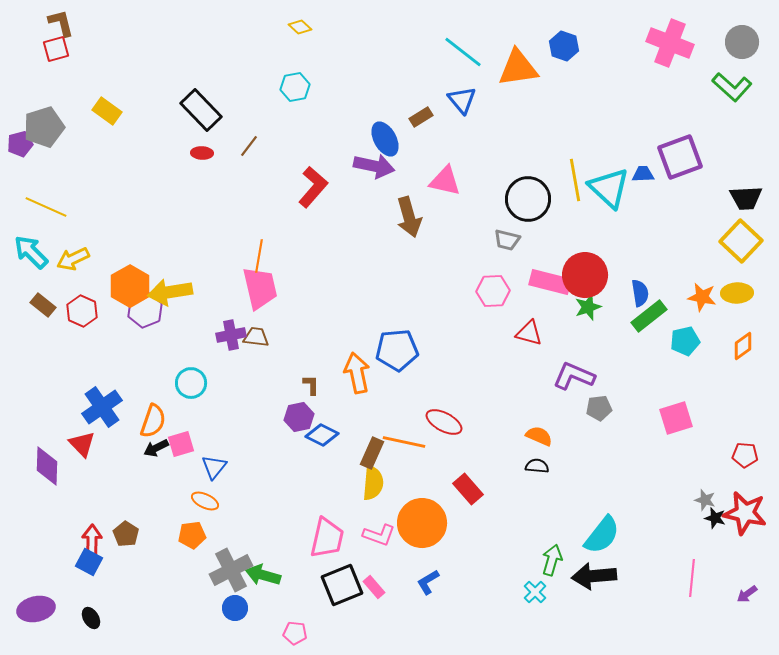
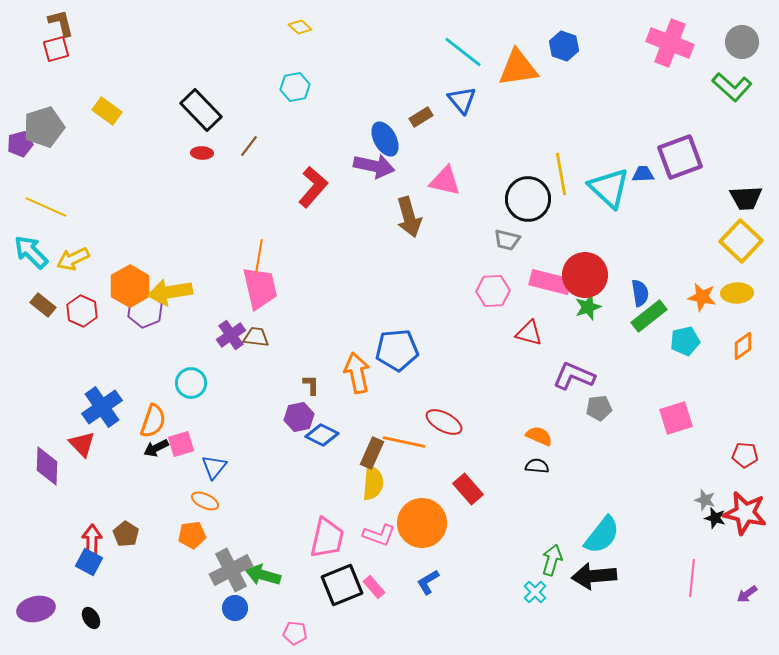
yellow line at (575, 180): moved 14 px left, 6 px up
purple cross at (231, 335): rotated 24 degrees counterclockwise
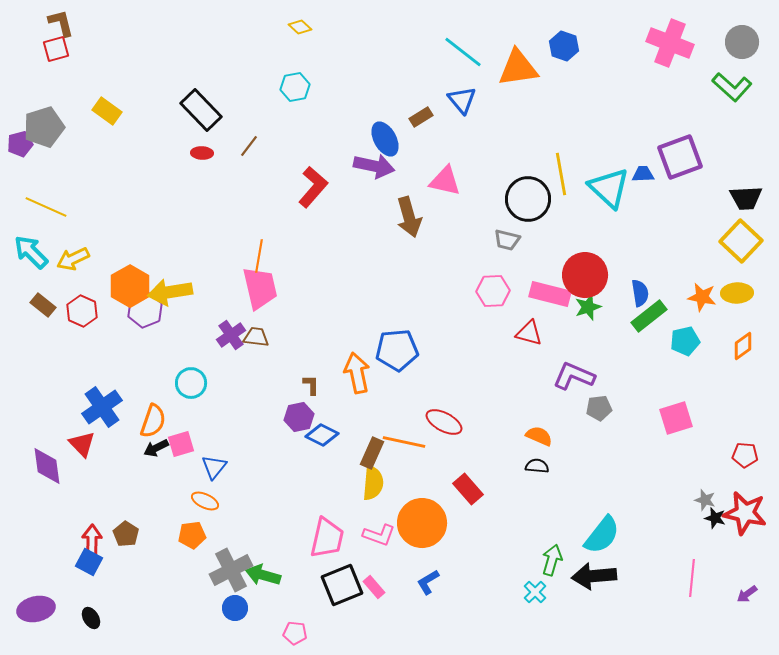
pink rectangle at (550, 282): moved 12 px down
purple diamond at (47, 466): rotated 9 degrees counterclockwise
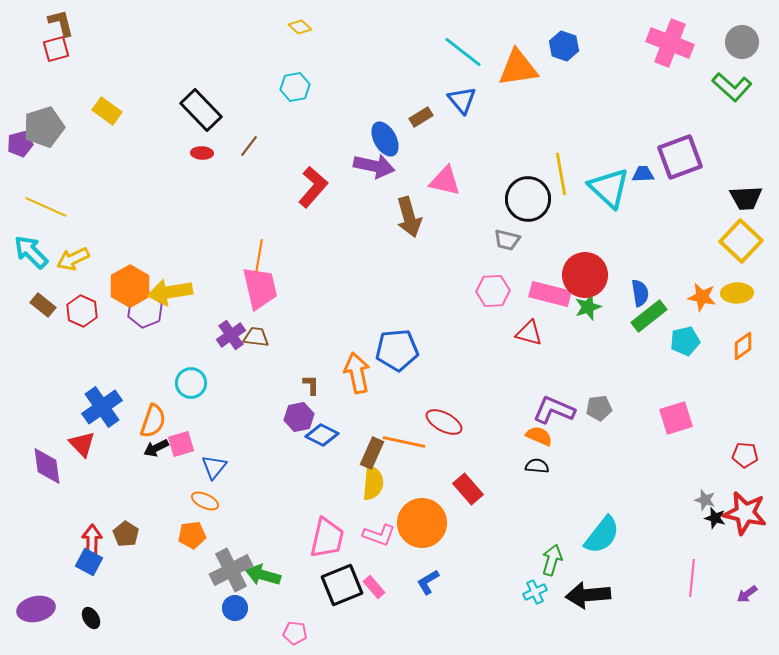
purple L-shape at (574, 376): moved 20 px left, 34 px down
black arrow at (594, 576): moved 6 px left, 19 px down
cyan cross at (535, 592): rotated 20 degrees clockwise
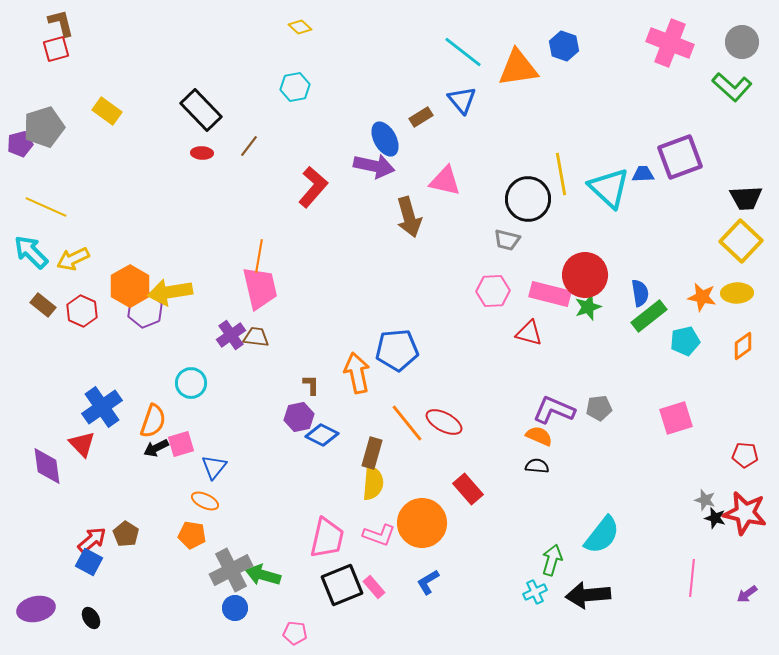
orange line at (404, 442): moved 3 px right, 19 px up; rotated 39 degrees clockwise
brown rectangle at (372, 453): rotated 8 degrees counterclockwise
orange pentagon at (192, 535): rotated 16 degrees clockwise
red arrow at (92, 540): rotated 48 degrees clockwise
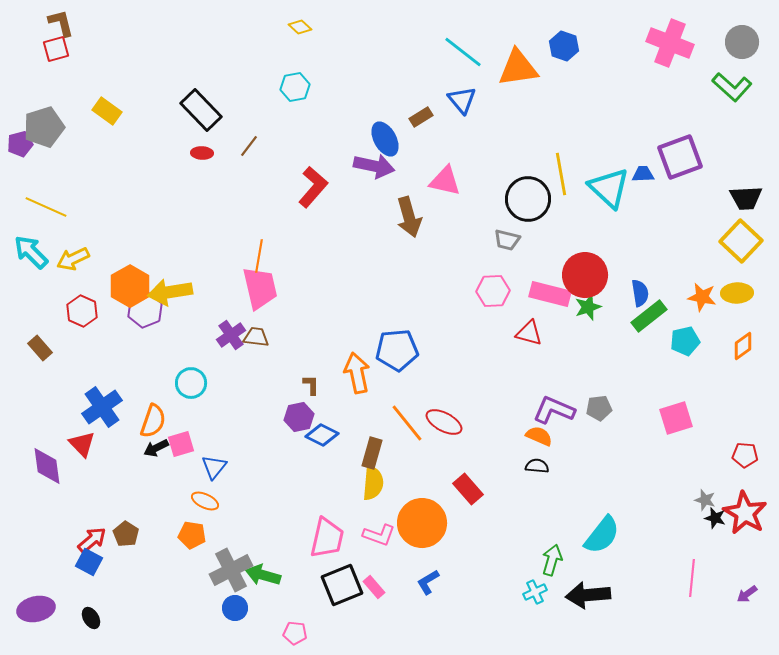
brown rectangle at (43, 305): moved 3 px left, 43 px down; rotated 10 degrees clockwise
red star at (745, 513): rotated 18 degrees clockwise
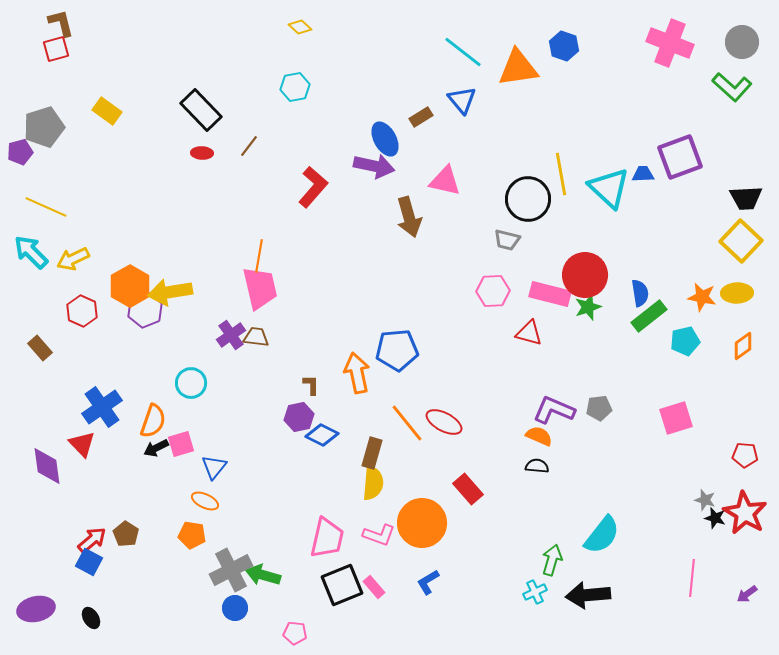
purple pentagon at (20, 144): moved 8 px down
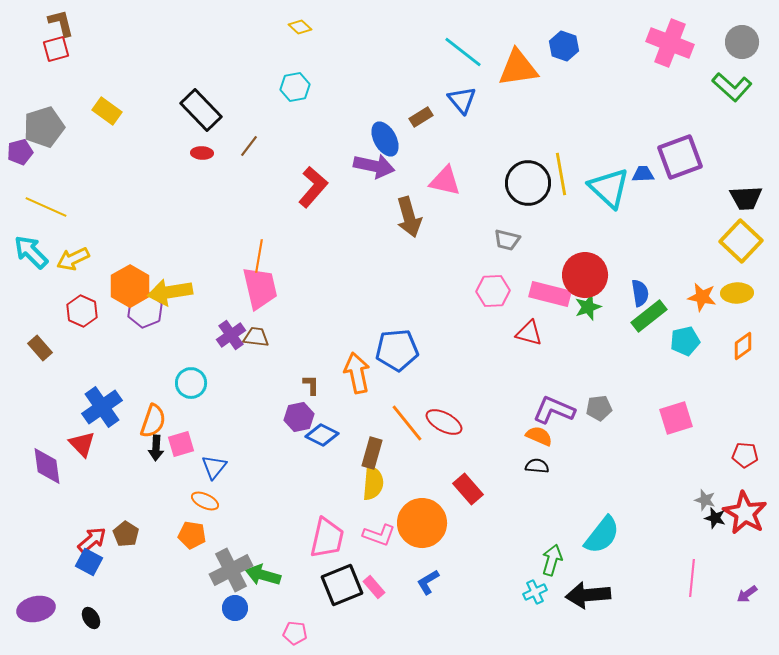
black circle at (528, 199): moved 16 px up
black arrow at (156, 448): rotated 60 degrees counterclockwise
